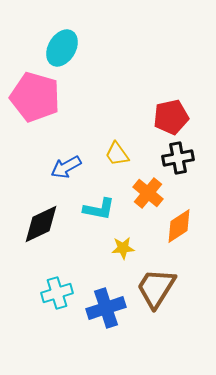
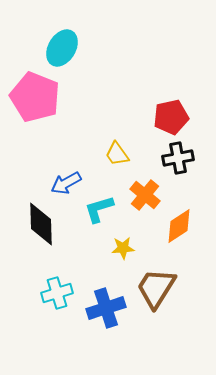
pink pentagon: rotated 6 degrees clockwise
blue arrow: moved 16 px down
orange cross: moved 3 px left, 2 px down
cyan L-shape: rotated 152 degrees clockwise
black diamond: rotated 66 degrees counterclockwise
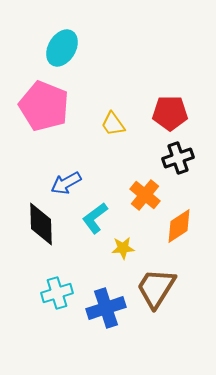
pink pentagon: moved 9 px right, 9 px down
red pentagon: moved 1 px left, 4 px up; rotated 12 degrees clockwise
yellow trapezoid: moved 4 px left, 30 px up
black cross: rotated 8 degrees counterclockwise
cyan L-shape: moved 4 px left, 9 px down; rotated 20 degrees counterclockwise
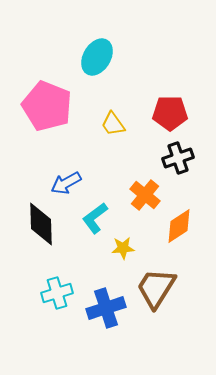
cyan ellipse: moved 35 px right, 9 px down
pink pentagon: moved 3 px right
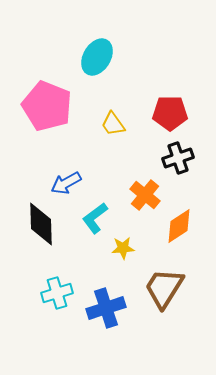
brown trapezoid: moved 8 px right
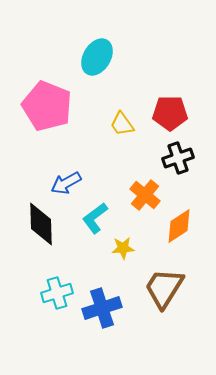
yellow trapezoid: moved 9 px right
blue cross: moved 4 px left
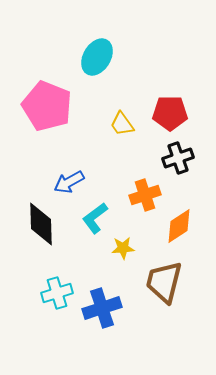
blue arrow: moved 3 px right, 1 px up
orange cross: rotated 32 degrees clockwise
brown trapezoid: moved 6 px up; rotated 18 degrees counterclockwise
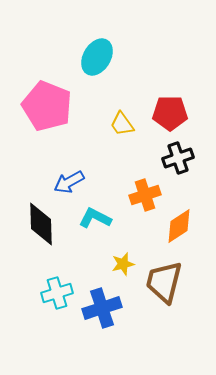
cyan L-shape: rotated 64 degrees clockwise
yellow star: moved 16 px down; rotated 10 degrees counterclockwise
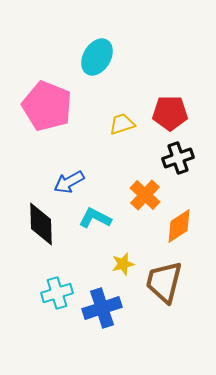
yellow trapezoid: rotated 108 degrees clockwise
orange cross: rotated 28 degrees counterclockwise
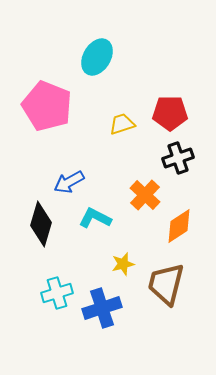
black diamond: rotated 18 degrees clockwise
brown trapezoid: moved 2 px right, 2 px down
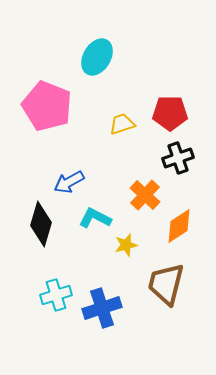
yellow star: moved 3 px right, 19 px up
cyan cross: moved 1 px left, 2 px down
